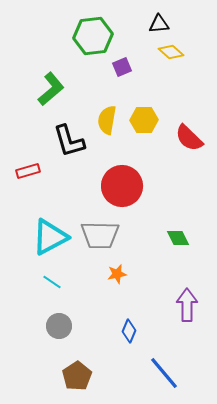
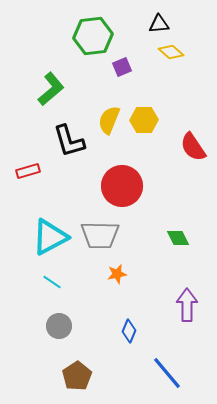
yellow semicircle: moved 2 px right; rotated 12 degrees clockwise
red semicircle: moved 4 px right, 9 px down; rotated 12 degrees clockwise
blue line: moved 3 px right
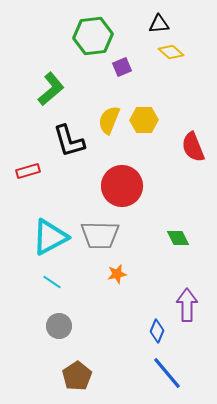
red semicircle: rotated 12 degrees clockwise
blue diamond: moved 28 px right
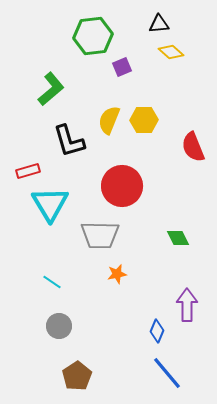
cyan triangle: moved 33 px up; rotated 33 degrees counterclockwise
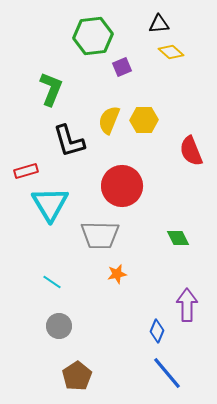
green L-shape: rotated 28 degrees counterclockwise
red semicircle: moved 2 px left, 4 px down
red rectangle: moved 2 px left
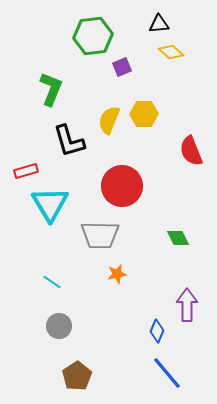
yellow hexagon: moved 6 px up
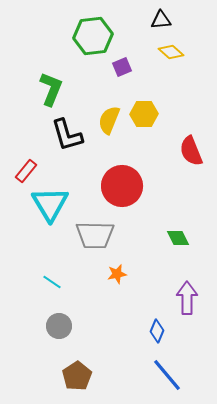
black triangle: moved 2 px right, 4 px up
black L-shape: moved 2 px left, 6 px up
red rectangle: rotated 35 degrees counterclockwise
gray trapezoid: moved 5 px left
purple arrow: moved 7 px up
blue line: moved 2 px down
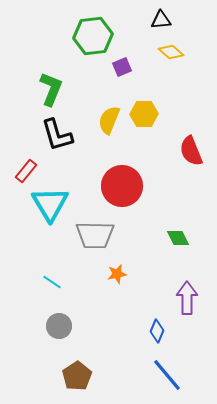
black L-shape: moved 10 px left
